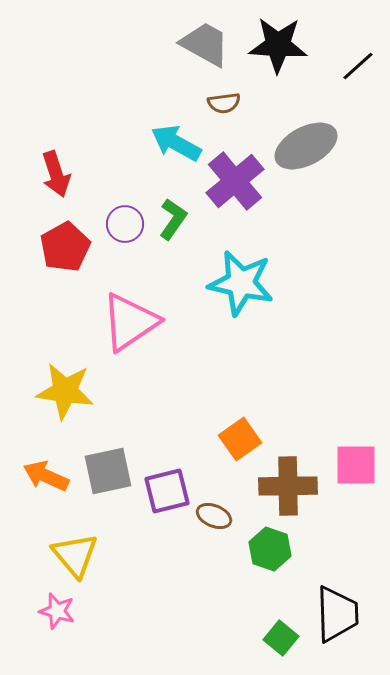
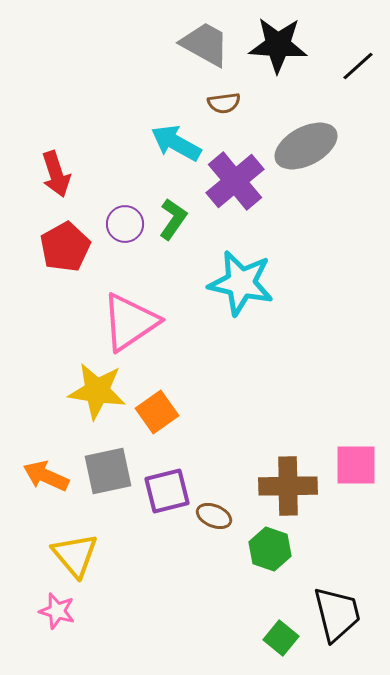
yellow star: moved 32 px right
orange square: moved 83 px left, 27 px up
black trapezoid: rotated 12 degrees counterclockwise
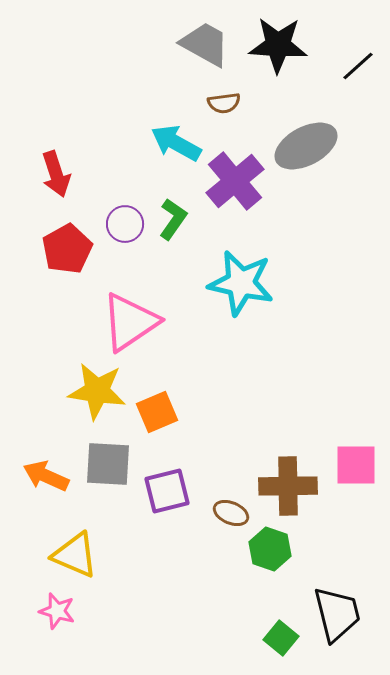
red pentagon: moved 2 px right, 2 px down
orange square: rotated 12 degrees clockwise
gray square: moved 7 px up; rotated 15 degrees clockwise
brown ellipse: moved 17 px right, 3 px up
yellow triangle: rotated 27 degrees counterclockwise
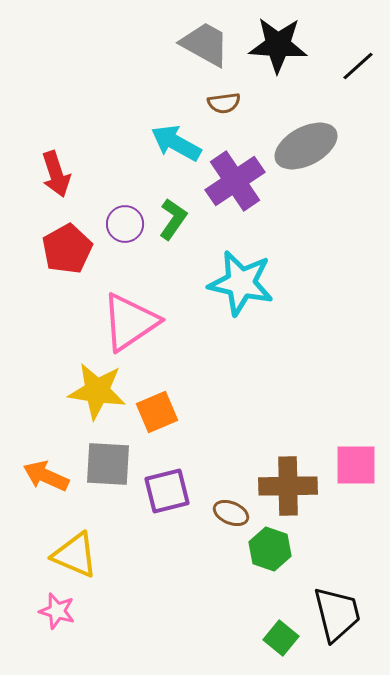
purple cross: rotated 6 degrees clockwise
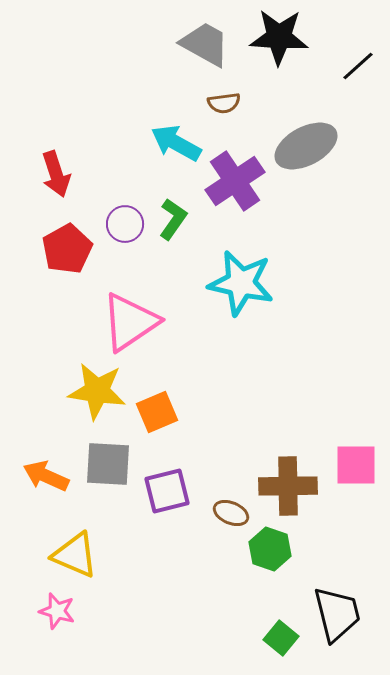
black star: moved 1 px right, 8 px up
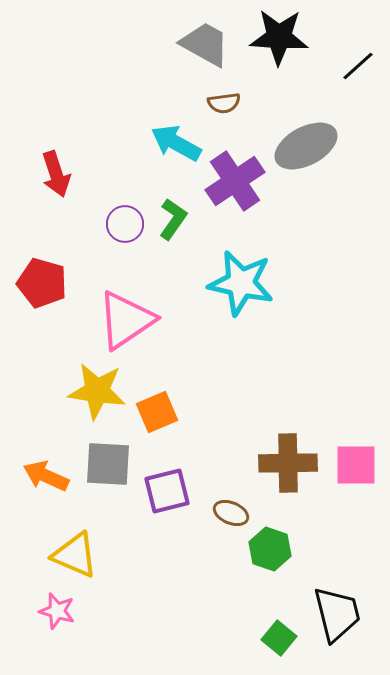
red pentagon: moved 25 px left, 34 px down; rotated 27 degrees counterclockwise
pink triangle: moved 4 px left, 2 px up
brown cross: moved 23 px up
green square: moved 2 px left
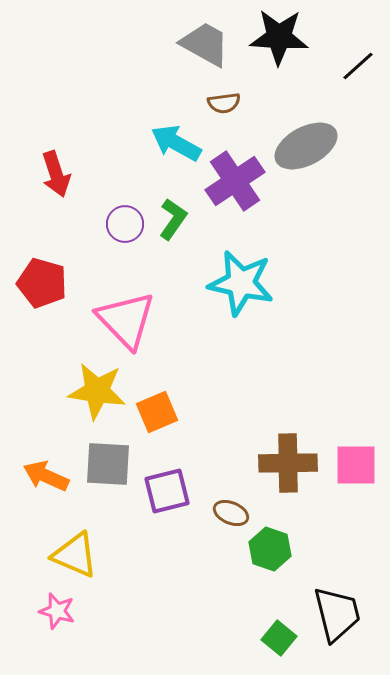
pink triangle: rotated 40 degrees counterclockwise
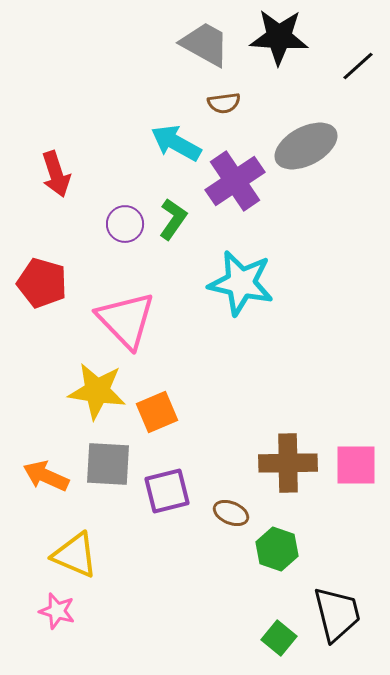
green hexagon: moved 7 px right
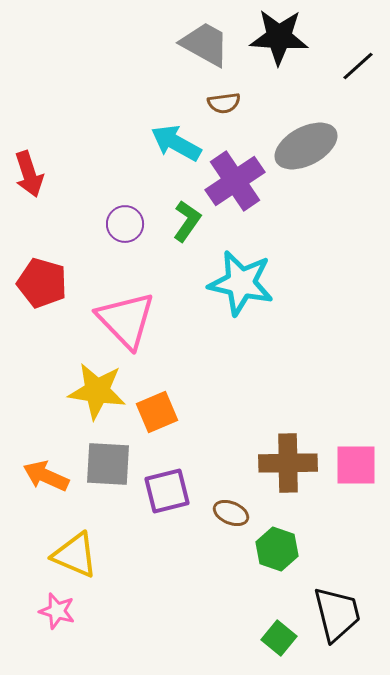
red arrow: moved 27 px left
green L-shape: moved 14 px right, 2 px down
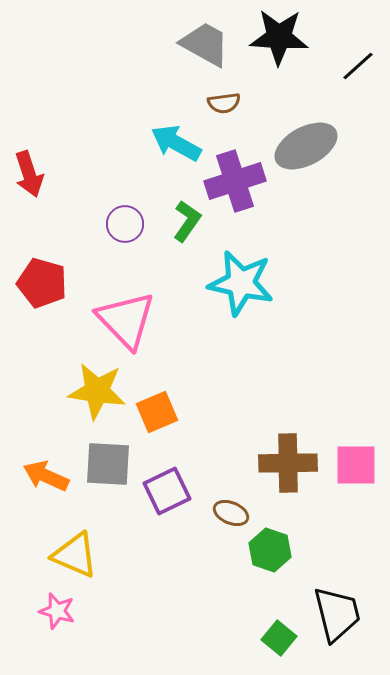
purple cross: rotated 16 degrees clockwise
purple square: rotated 12 degrees counterclockwise
green hexagon: moved 7 px left, 1 px down
